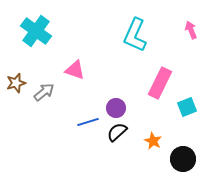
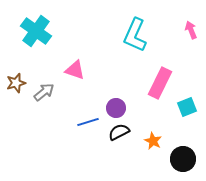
black semicircle: moved 2 px right; rotated 15 degrees clockwise
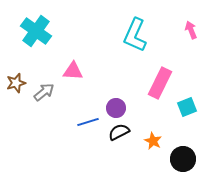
pink triangle: moved 2 px left, 1 px down; rotated 15 degrees counterclockwise
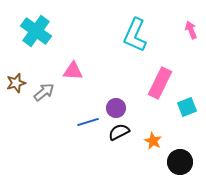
black circle: moved 3 px left, 3 px down
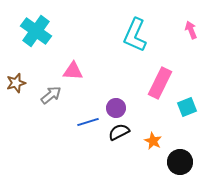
gray arrow: moved 7 px right, 3 px down
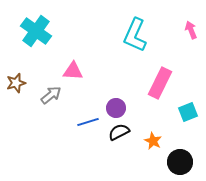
cyan square: moved 1 px right, 5 px down
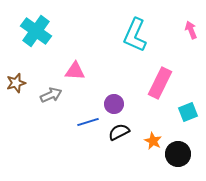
pink triangle: moved 2 px right
gray arrow: rotated 15 degrees clockwise
purple circle: moved 2 px left, 4 px up
black circle: moved 2 px left, 8 px up
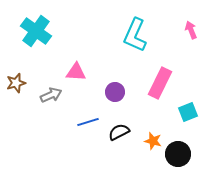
pink triangle: moved 1 px right, 1 px down
purple circle: moved 1 px right, 12 px up
orange star: rotated 12 degrees counterclockwise
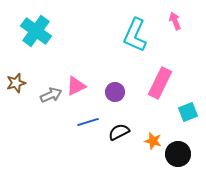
pink arrow: moved 16 px left, 9 px up
pink triangle: moved 14 px down; rotated 30 degrees counterclockwise
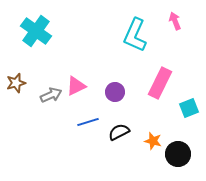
cyan square: moved 1 px right, 4 px up
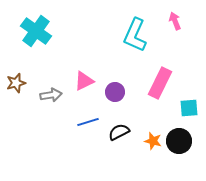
pink triangle: moved 8 px right, 5 px up
gray arrow: rotated 15 degrees clockwise
cyan square: rotated 18 degrees clockwise
black circle: moved 1 px right, 13 px up
